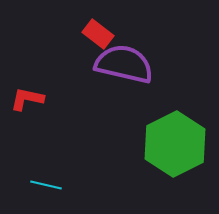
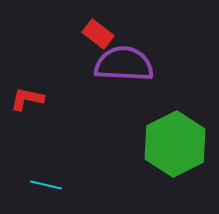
purple semicircle: rotated 10 degrees counterclockwise
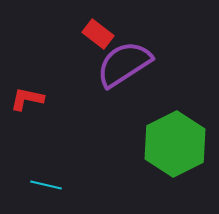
purple semicircle: rotated 36 degrees counterclockwise
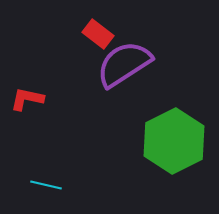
green hexagon: moved 1 px left, 3 px up
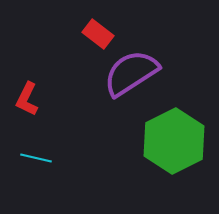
purple semicircle: moved 7 px right, 9 px down
red L-shape: rotated 76 degrees counterclockwise
cyan line: moved 10 px left, 27 px up
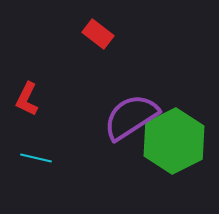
purple semicircle: moved 44 px down
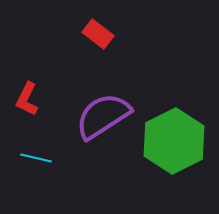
purple semicircle: moved 28 px left, 1 px up
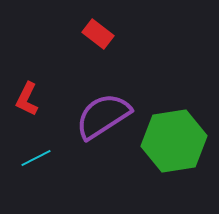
green hexagon: rotated 18 degrees clockwise
cyan line: rotated 40 degrees counterclockwise
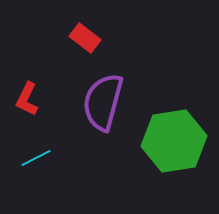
red rectangle: moved 13 px left, 4 px down
purple semicircle: moved 14 px up; rotated 42 degrees counterclockwise
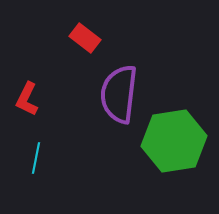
purple semicircle: moved 16 px right, 8 px up; rotated 8 degrees counterclockwise
cyan line: rotated 52 degrees counterclockwise
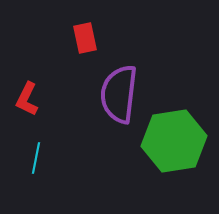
red rectangle: rotated 40 degrees clockwise
